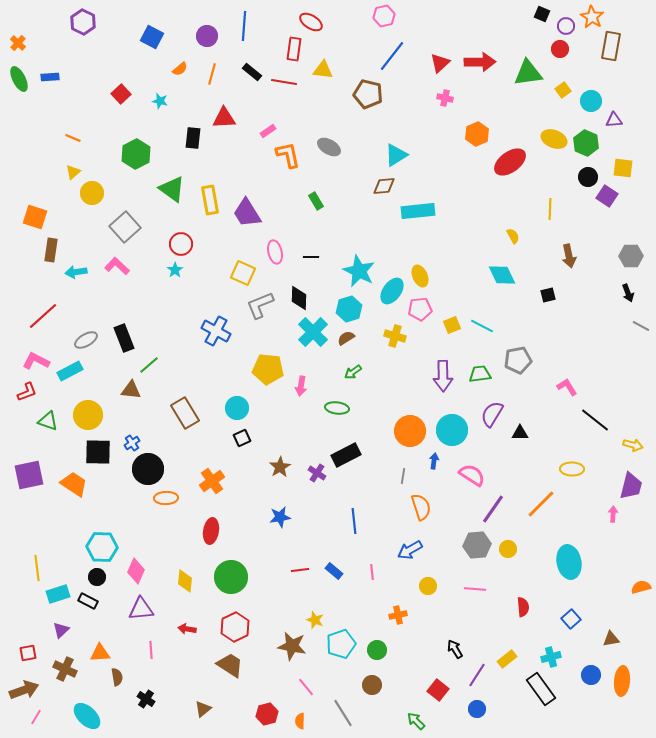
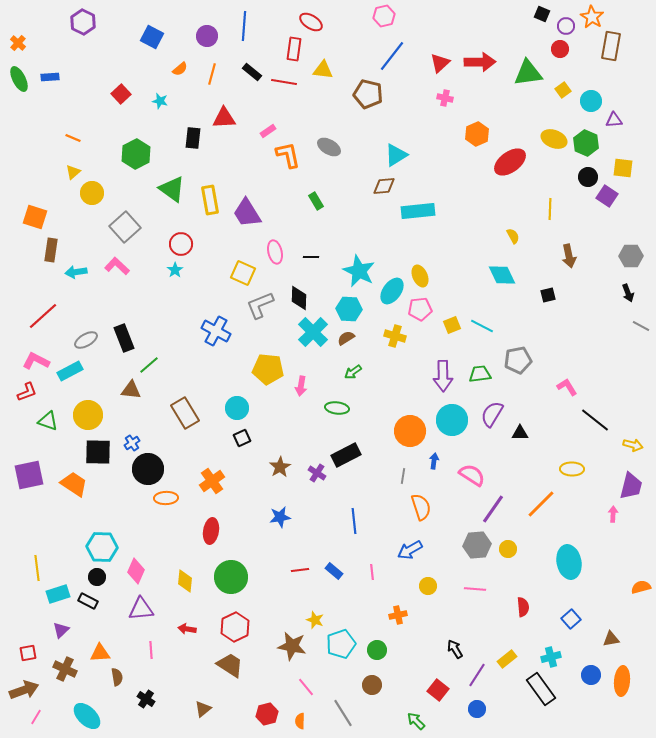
cyan hexagon at (349, 309): rotated 20 degrees clockwise
cyan circle at (452, 430): moved 10 px up
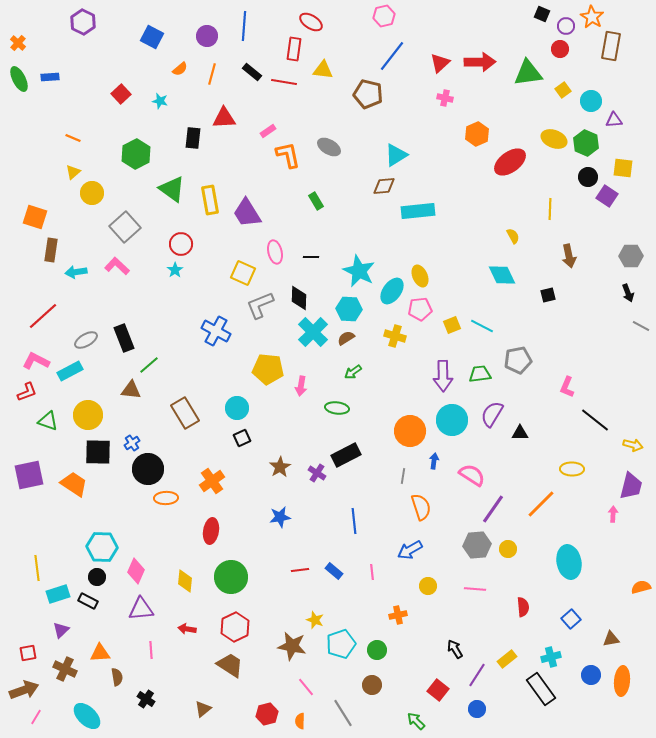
pink L-shape at (567, 387): rotated 125 degrees counterclockwise
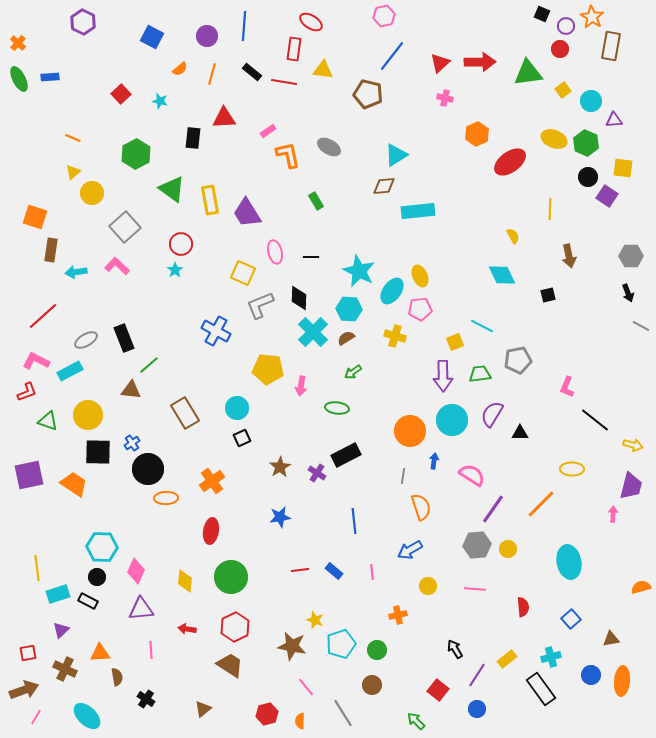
yellow square at (452, 325): moved 3 px right, 17 px down
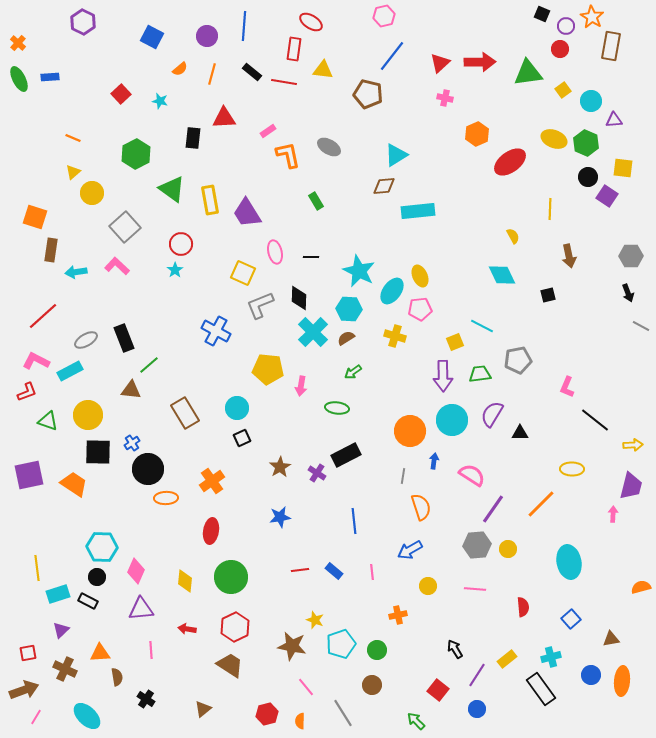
yellow arrow at (633, 445): rotated 18 degrees counterclockwise
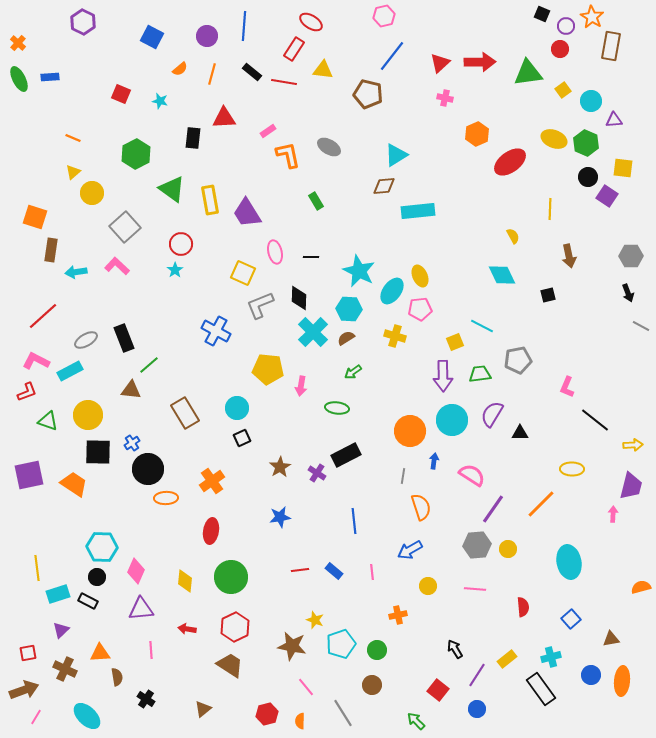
red rectangle at (294, 49): rotated 25 degrees clockwise
red square at (121, 94): rotated 24 degrees counterclockwise
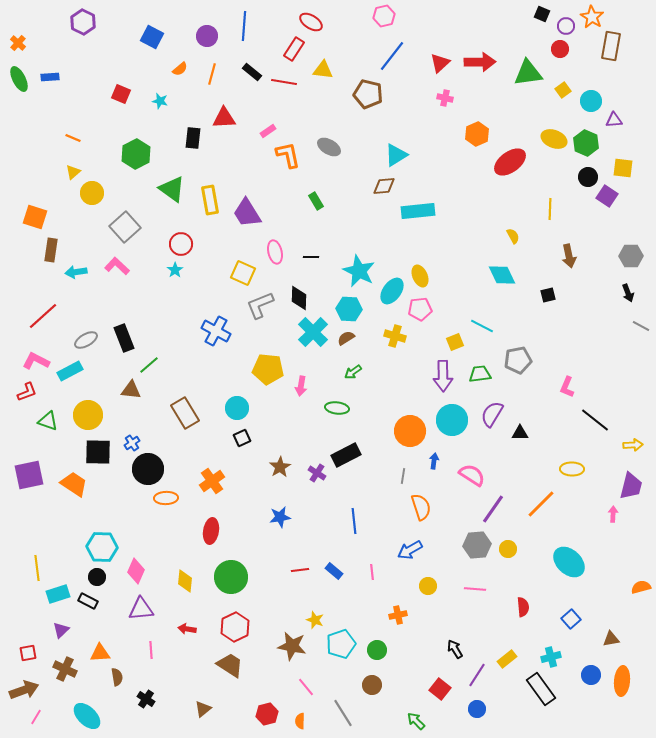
cyan ellipse at (569, 562): rotated 36 degrees counterclockwise
red square at (438, 690): moved 2 px right, 1 px up
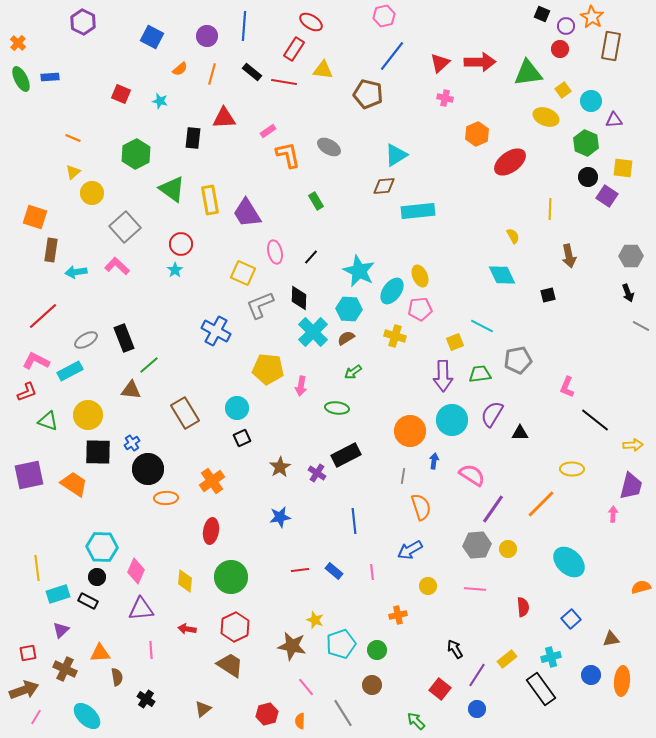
green ellipse at (19, 79): moved 2 px right
yellow ellipse at (554, 139): moved 8 px left, 22 px up
black line at (311, 257): rotated 49 degrees counterclockwise
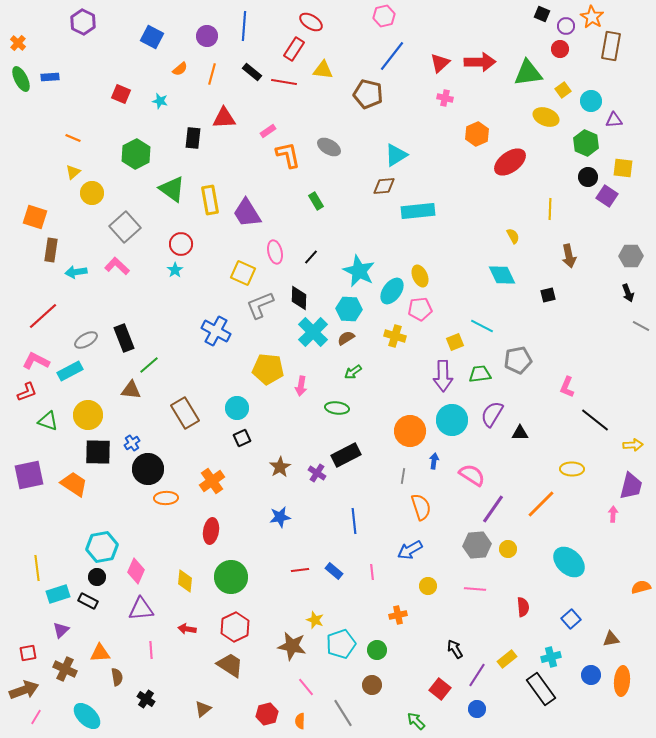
cyan hexagon at (102, 547): rotated 12 degrees counterclockwise
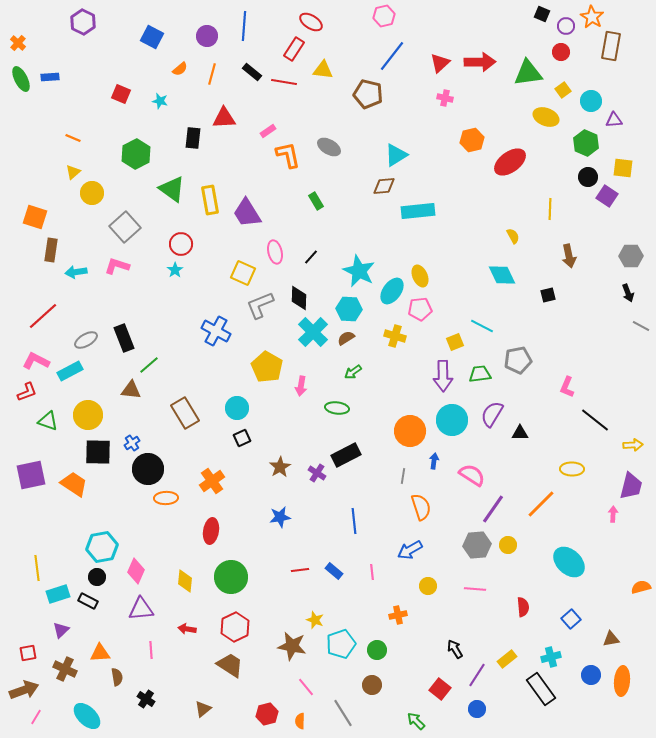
red circle at (560, 49): moved 1 px right, 3 px down
orange hexagon at (477, 134): moved 5 px left, 6 px down; rotated 10 degrees clockwise
pink L-shape at (117, 266): rotated 25 degrees counterclockwise
yellow pentagon at (268, 369): moved 1 px left, 2 px up; rotated 24 degrees clockwise
purple square at (29, 475): moved 2 px right
yellow circle at (508, 549): moved 4 px up
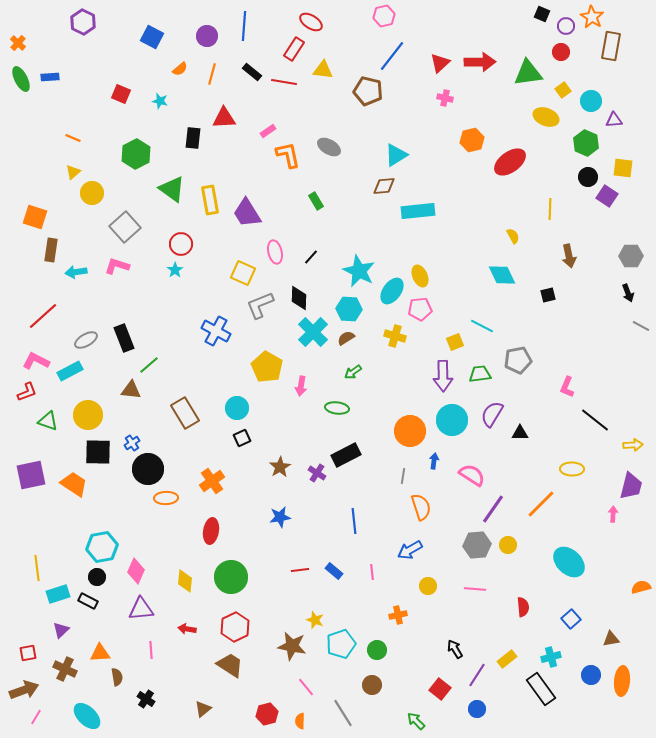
brown pentagon at (368, 94): moved 3 px up
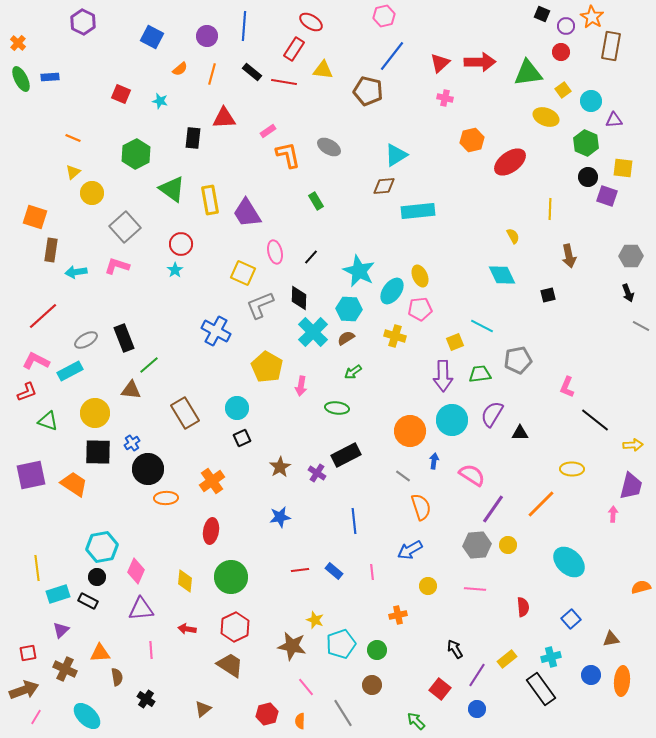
purple square at (607, 196): rotated 15 degrees counterclockwise
yellow circle at (88, 415): moved 7 px right, 2 px up
gray line at (403, 476): rotated 63 degrees counterclockwise
